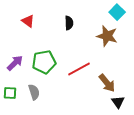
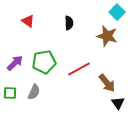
gray semicircle: rotated 42 degrees clockwise
black triangle: moved 1 px down
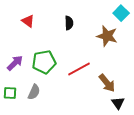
cyan square: moved 4 px right, 1 px down
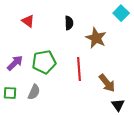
brown star: moved 11 px left, 2 px down; rotated 10 degrees clockwise
red line: rotated 65 degrees counterclockwise
black triangle: moved 2 px down
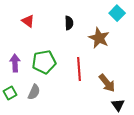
cyan square: moved 4 px left
brown star: moved 3 px right
purple arrow: rotated 48 degrees counterclockwise
green square: rotated 32 degrees counterclockwise
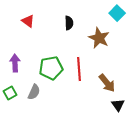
green pentagon: moved 7 px right, 6 px down
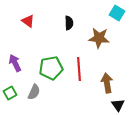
cyan square: rotated 14 degrees counterclockwise
brown star: rotated 20 degrees counterclockwise
purple arrow: rotated 24 degrees counterclockwise
brown arrow: rotated 150 degrees counterclockwise
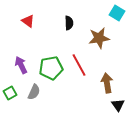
brown star: rotated 15 degrees counterclockwise
purple arrow: moved 6 px right, 2 px down
red line: moved 4 px up; rotated 25 degrees counterclockwise
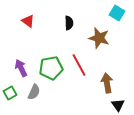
brown star: rotated 25 degrees clockwise
purple arrow: moved 3 px down
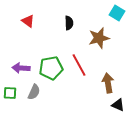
brown star: rotated 30 degrees counterclockwise
purple arrow: rotated 60 degrees counterclockwise
brown arrow: moved 1 px right
green square: rotated 32 degrees clockwise
black triangle: rotated 32 degrees counterclockwise
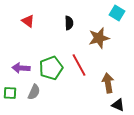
green pentagon: rotated 10 degrees counterclockwise
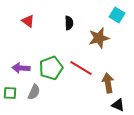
cyan square: moved 2 px down
red line: moved 2 px right, 3 px down; rotated 30 degrees counterclockwise
